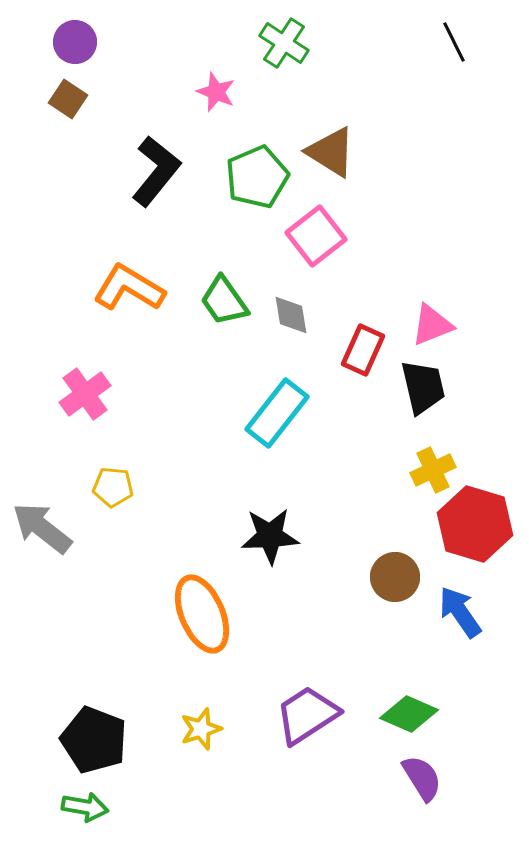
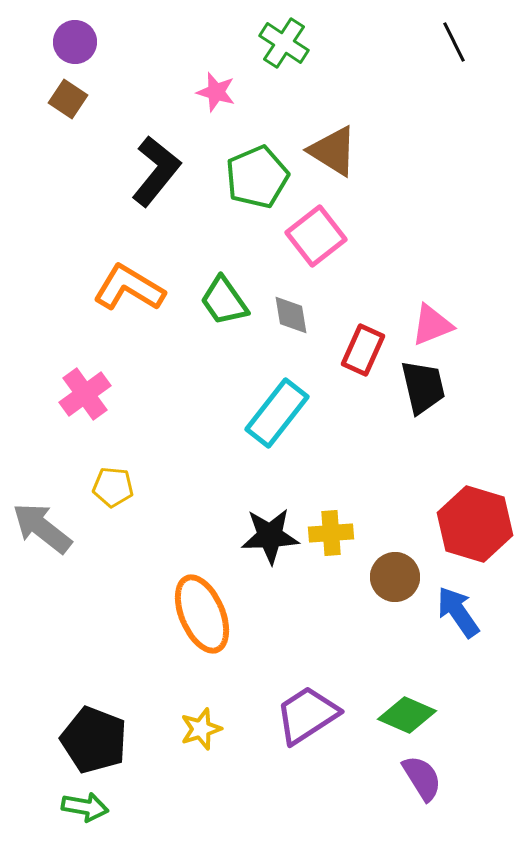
pink star: rotated 6 degrees counterclockwise
brown triangle: moved 2 px right, 1 px up
yellow cross: moved 102 px left, 63 px down; rotated 21 degrees clockwise
blue arrow: moved 2 px left
green diamond: moved 2 px left, 1 px down
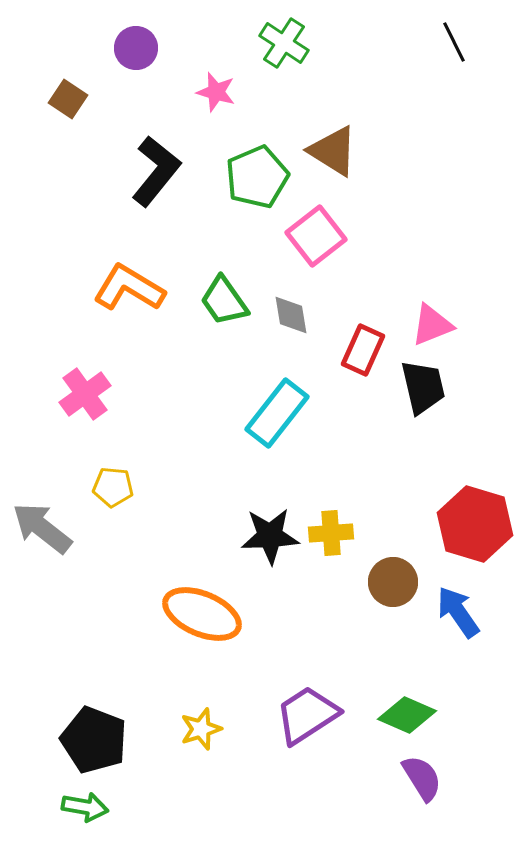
purple circle: moved 61 px right, 6 px down
brown circle: moved 2 px left, 5 px down
orange ellipse: rotated 44 degrees counterclockwise
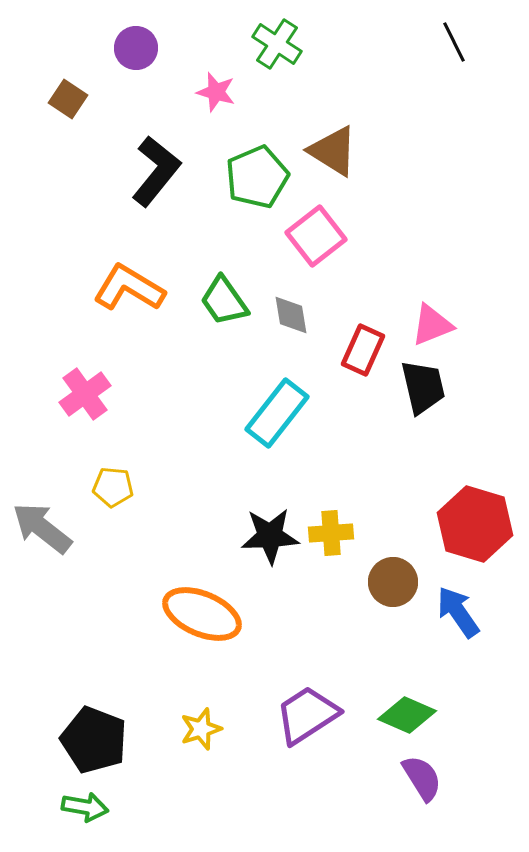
green cross: moved 7 px left, 1 px down
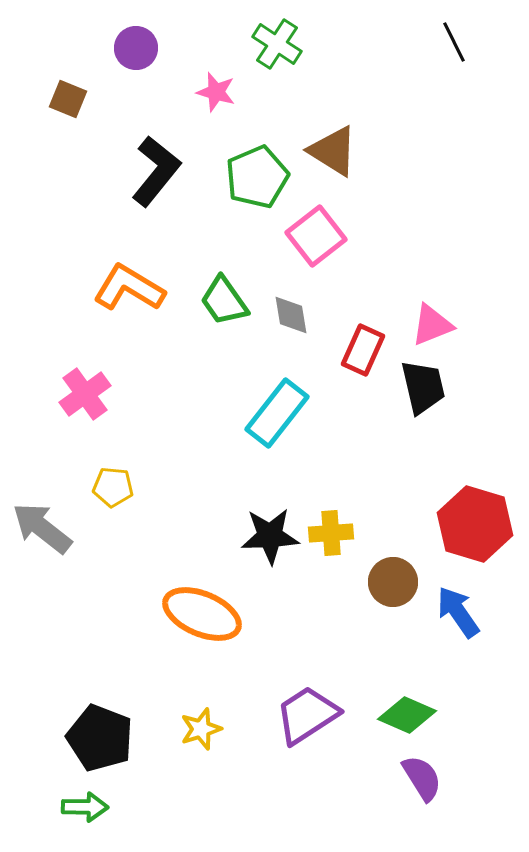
brown square: rotated 12 degrees counterclockwise
black pentagon: moved 6 px right, 2 px up
green arrow: rotated 9 degrees counterclockwise
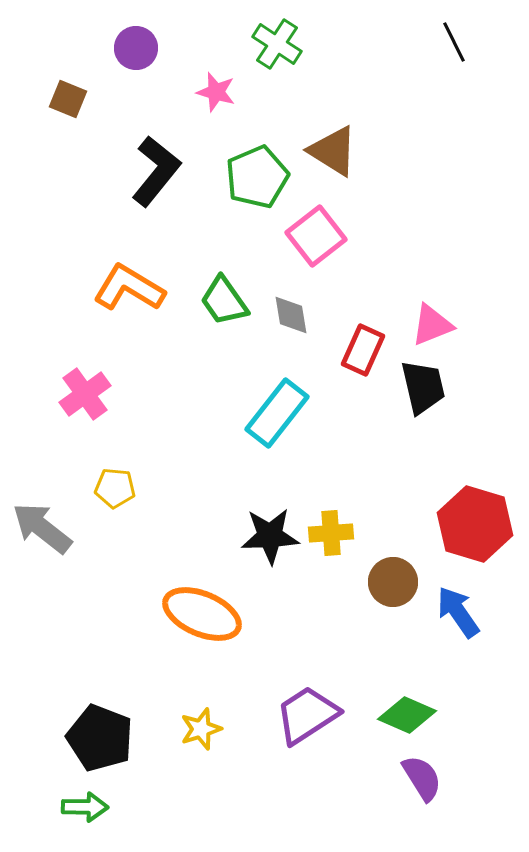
yellow pentagon: moved 2 px right, 1 px down
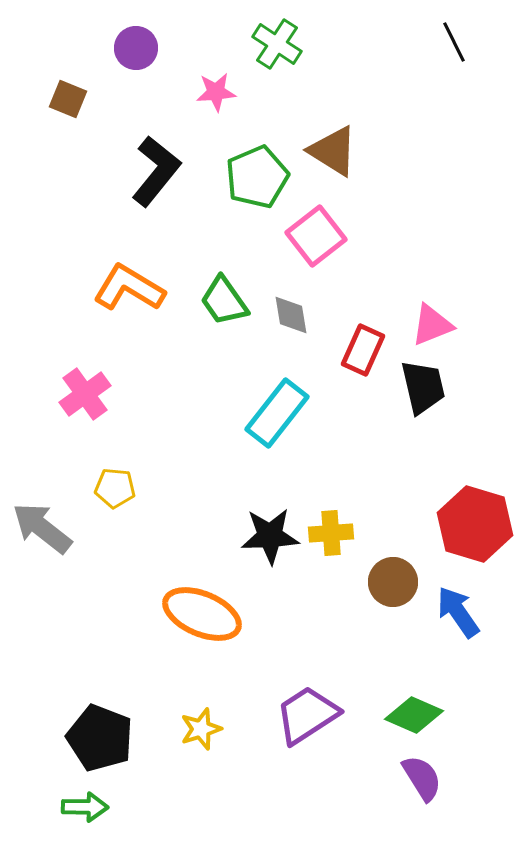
pink star: rotated 21 degrees counterclockwise
green diamond: moved 7 px right
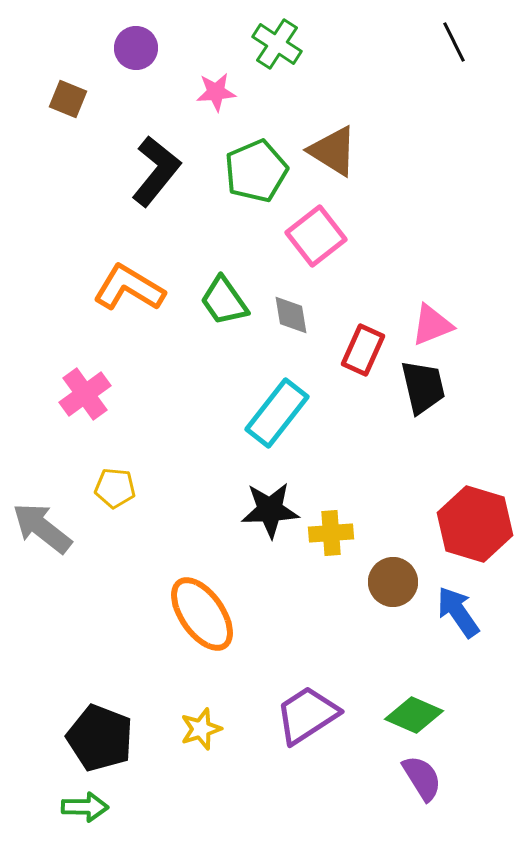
green pentagon: moved 1 px left, 6 px up
black star: moved 26 px up
orange ellipse: rotated 32 degrees clockwise
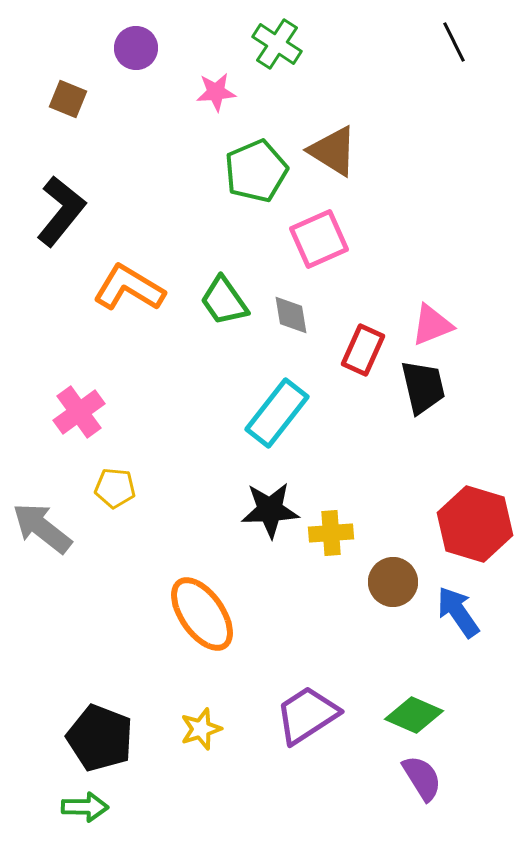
black L-shape: moved 95 px left, 40 px down
pink square: moved 3 px right, 3 px down; rotated 14 degrees clockwise
pink cross: moved 6 px left, 18 px down
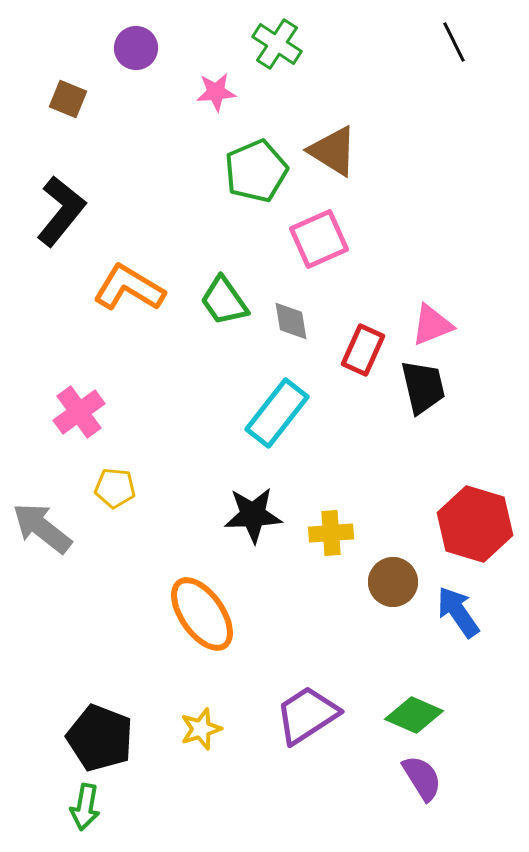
gray diamond: moved 6 px down
black star: moved 17 px left, 5 px down
green arrow: rotated 99 degrees clockwise
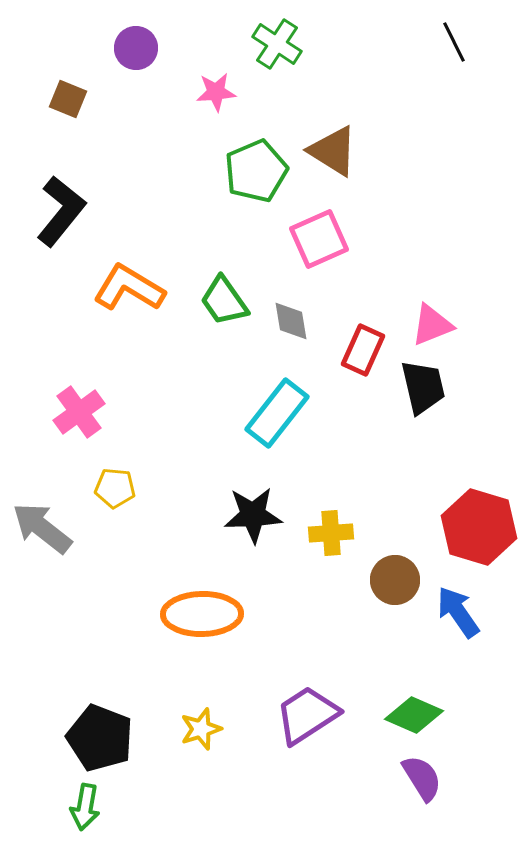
red hexagon: moved 4 px right, 3 px down
brown circle: moved 2 px right, 2 px up
orange ellipse: rotated 56 degrees counterclockwise
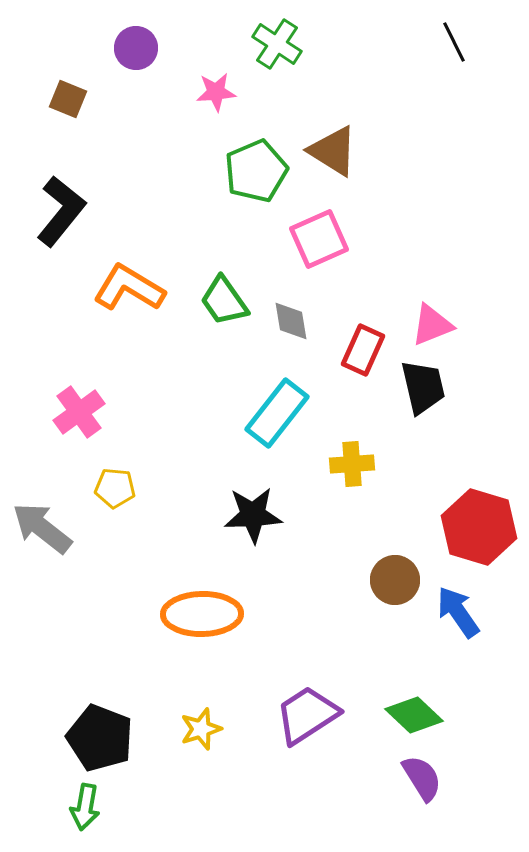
yellow cross: moved 21 px right, 69 px up
green diamond: rotated 20 degrees clockwise
